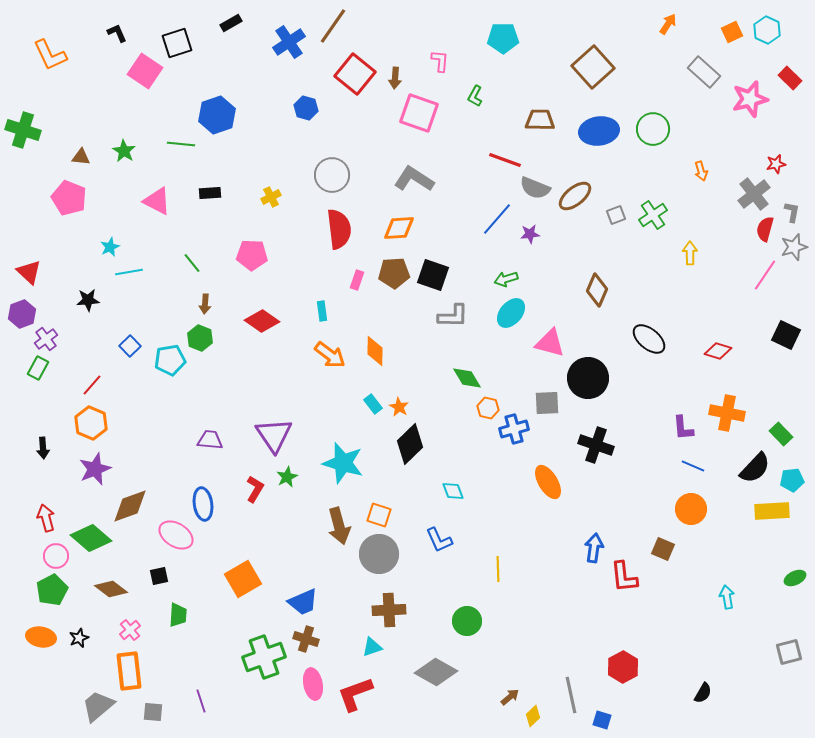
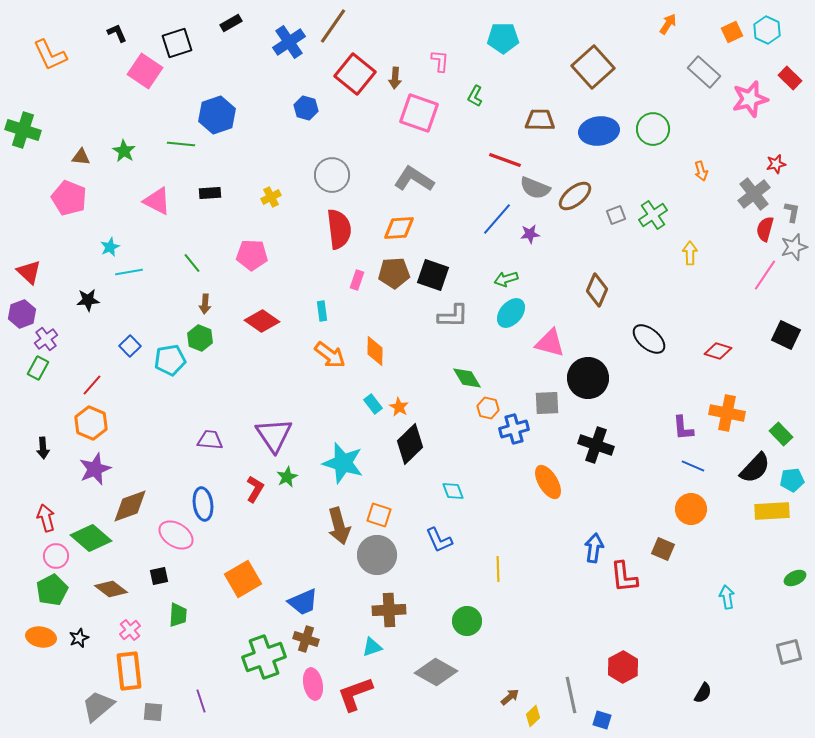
gray circle at (379, 554): moved 2 px left, 1 px down
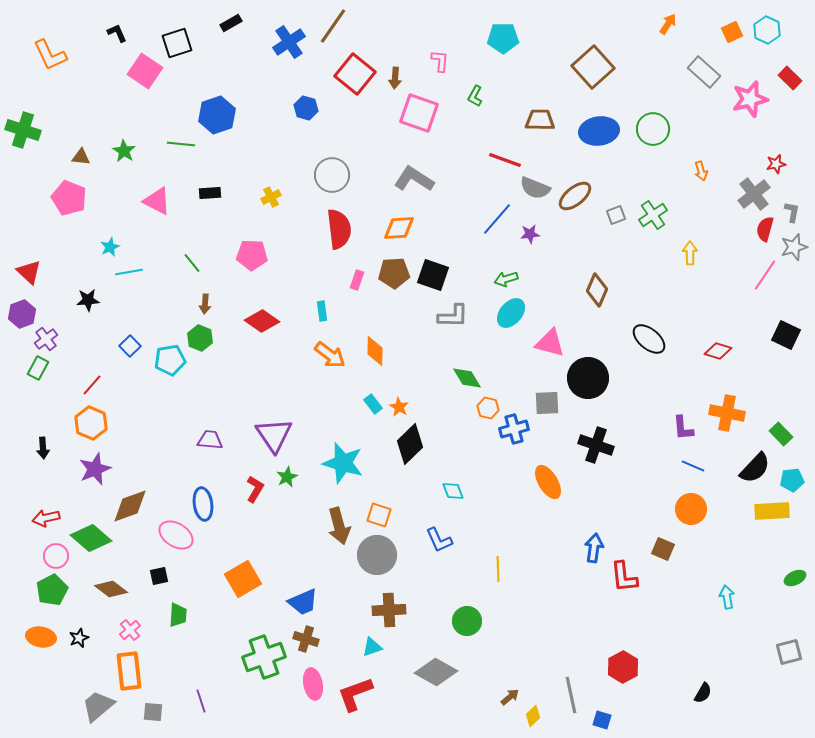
red arrow at (46, 518): rotated 88 degrees counterclockwise
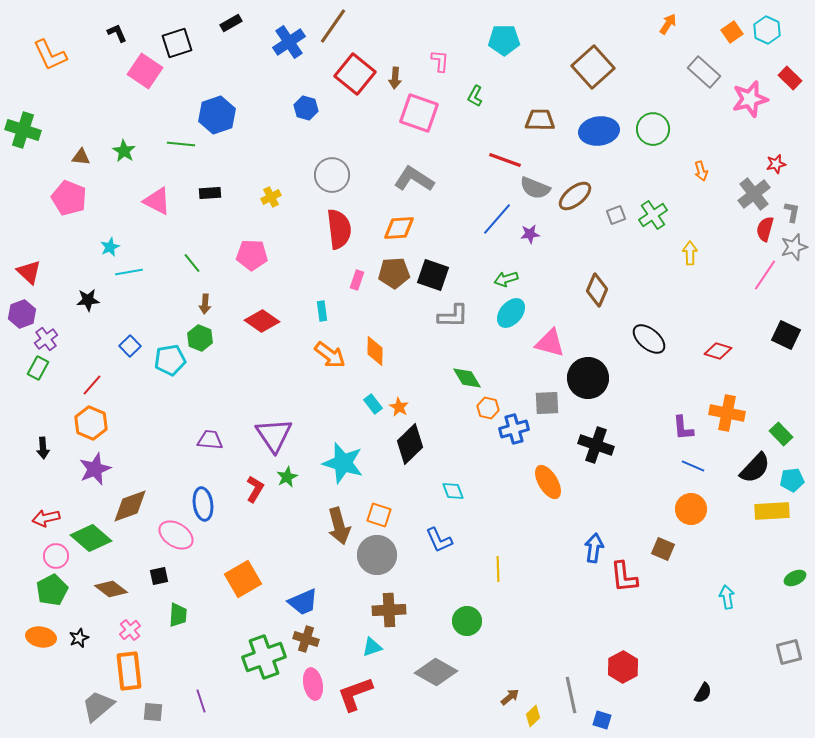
orange square at (732, 32): rotated 10 degrees counterclockwise
cyan pentagon at (503, 38): moved 1 px right, 2 px down
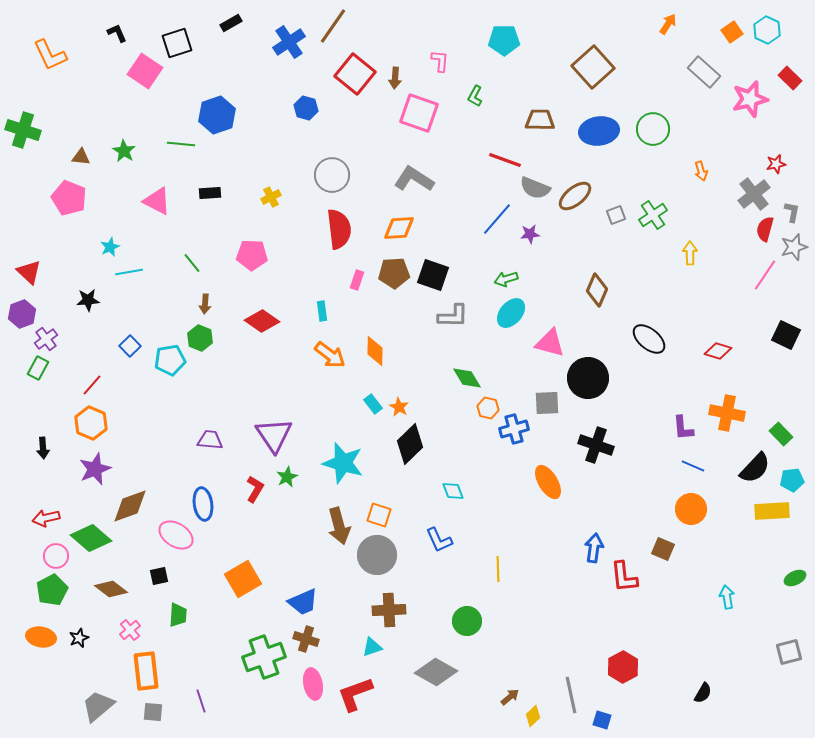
orange rectangle at (129, 671): moved 17 px right
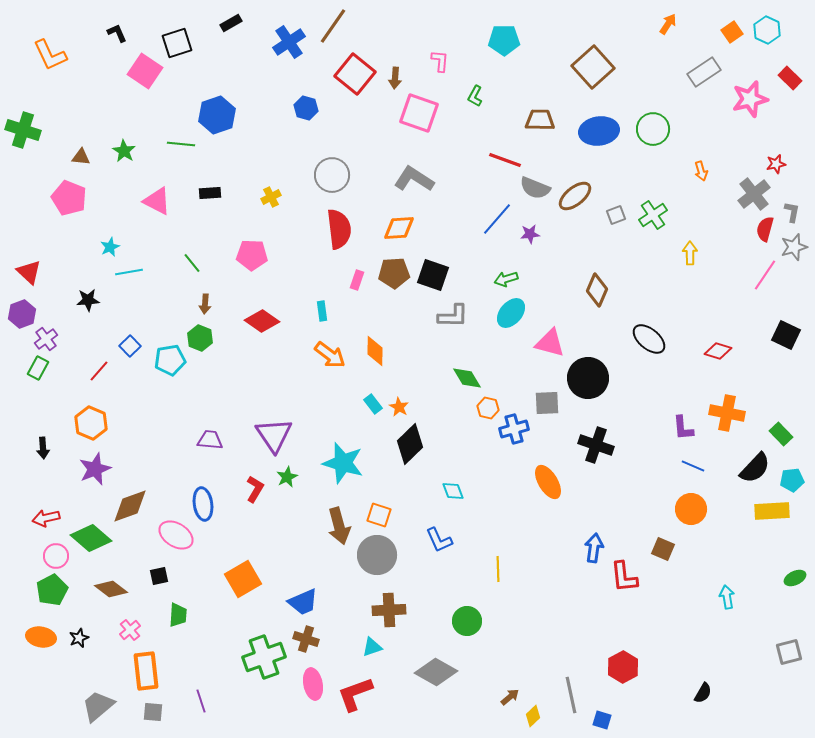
gray rectangle at (704, 72): rotated 76 degrees counterclockwise
red line at (92, 385): moved 7 px right, 14 px up
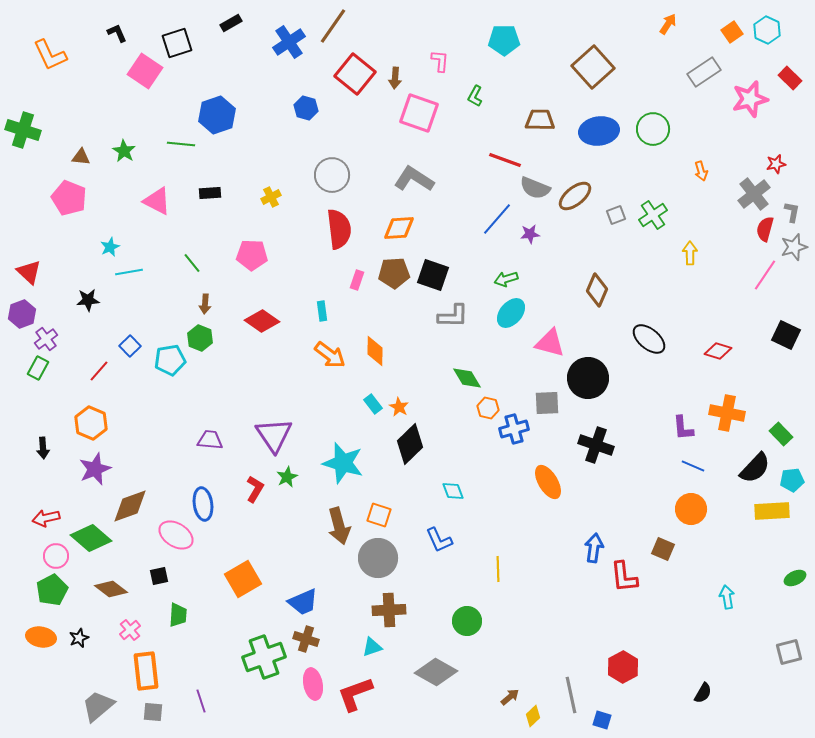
gray circle at (377, 555): moved 1 px right, 3 px down
